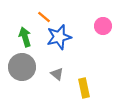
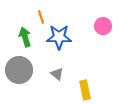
orange line: moved 3 px left; rotated 32 degrees clockwise
blue star: rotated 15 degrees clockwise
gray circle: moved 3 px left, 3 px down
yellow rectangle: moved 1 px right, 2 px down
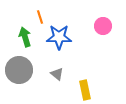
orange line: moved 1 px left
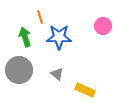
yellow rectangle: rotated 54 degrees counterclockwise
